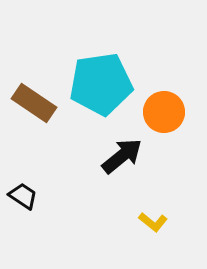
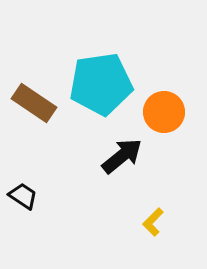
yellow L-shape: rotated 96 degrees clockwise
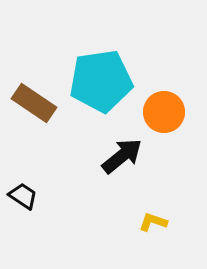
cyan pentagon: moved 3 px up
yellow L-shape: rotated 64 degrees clockwise
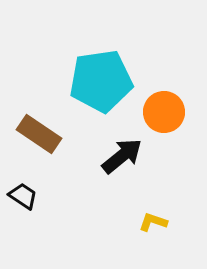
brown rectangle: moved 5 px right, 31 px down
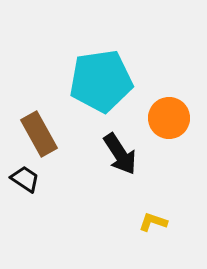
orange circle: moved 5 px right, 6 px down
brown rectangle: rotated 27 degrees clockwise
black arrow: moved 2 px left, 2 px up; rotated 96 degrees clockwise
black trapezoid: moved 2 px right, 17 px up
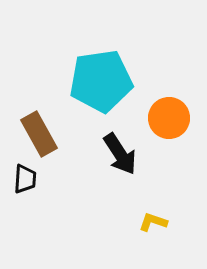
black trapezoid: rotated 60 degrees clockwise
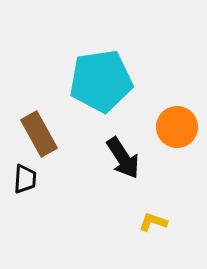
orange circle: moved 8 px right, 9 px down
black arrow: moved 3 px right, 4 px down
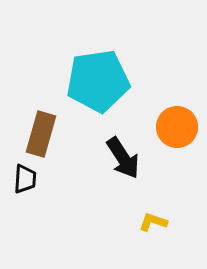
cyan pentagon: moved 3 px left
brown rectangle: moved 2 px right; rotated 45 degrees clockwise
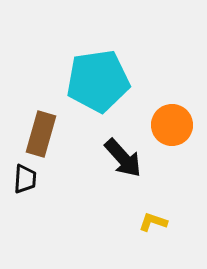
orange circle: moved 5 px left, 2 px up
black arrow: rotated 9 degrees counterclockwise
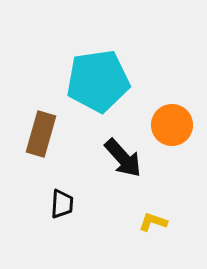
black trapezoid: moved 37 px right, 25 px down
